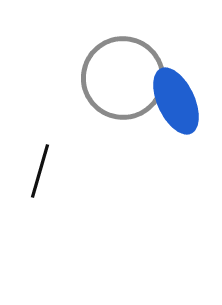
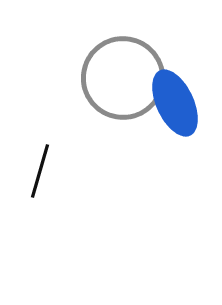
blue ellipse: moved 1 px left, 2 px down
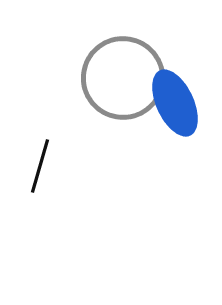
black line: moved 5 px up
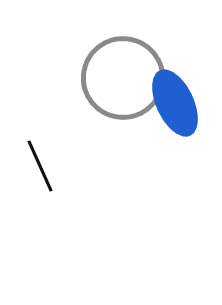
black line: rotated 40 degrees counterclockwise
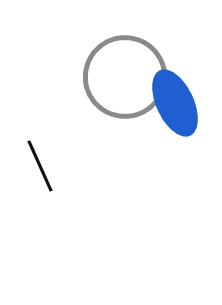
gray circle: moved 2 px right, 1 px up
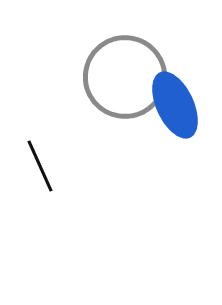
blue ellipse: moved 2 px down
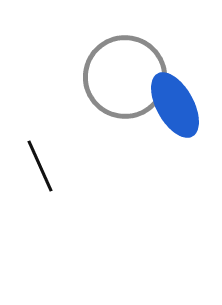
blue ellipse: rotated 4 degrees counterclockwise
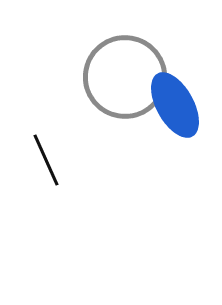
black line: moved 6 px right, 6 px up
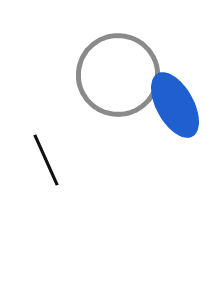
gray circle: moved 7 px left, 2 px up
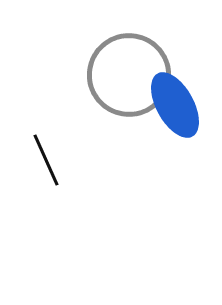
gray circle: moved 11 px right
